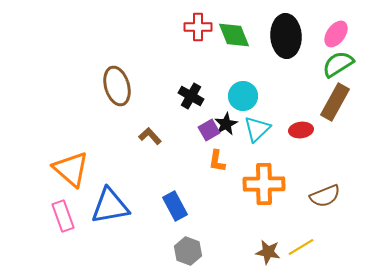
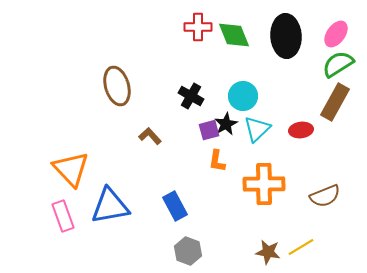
purple square: rotated 15 degrees clockwise
orange triangle: rotated 6 degrees clockwise
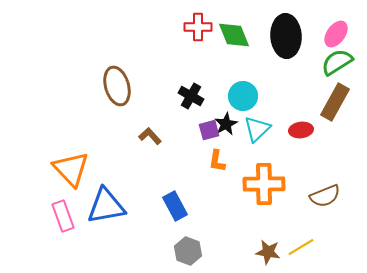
green semicircle: moved 1 px left, 2 px up
blue triangle: moved 4 px left
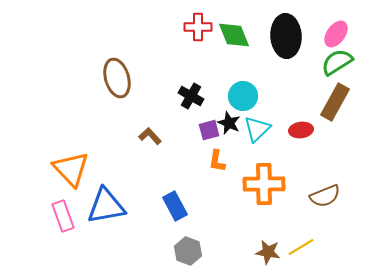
brown ellipse: moved 8 px up
black star: moved 3 px right, 1 px up; rotated 20 degrees counterclockwise
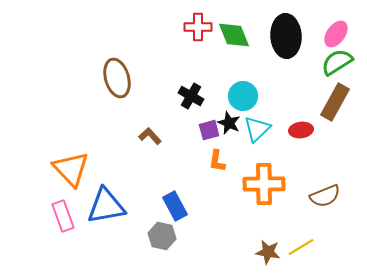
gray hexagon: moved 26 px left, 15 px up; rotated 8 degrees counterclockwise
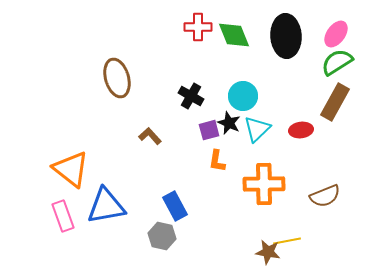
orange triangle: rotated 9 degrees counterclockwise
yellow line: moved 14 px left, 6 px up; rotated 20 degrees clockwise
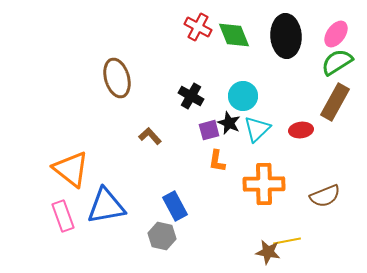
red cross: rotated 28 degrees clockwise
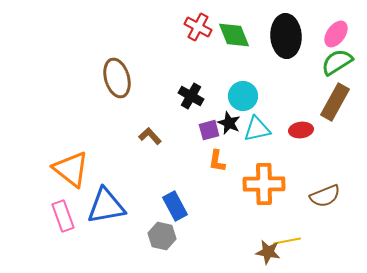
cyan triangle: rotated 32 degrees clockwise
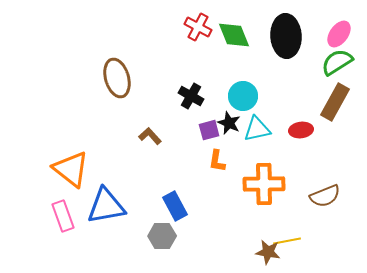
pink ellipse: moved 3 px right
gray hexagon: rotated 12 degrees counterclockwise
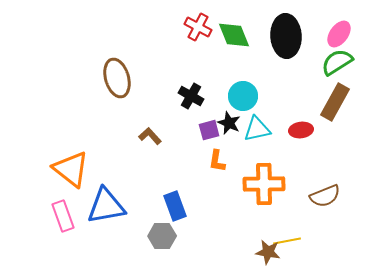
blue rectangle: rotated 8 degrees clockwise
